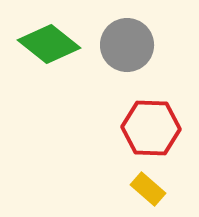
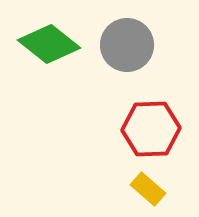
red hexagon: moved 1 px down; rotated 4 degrees counterclockwise
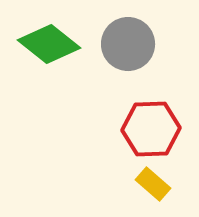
gray circle: moved 1 px right, 1 px up
yellow rectangle: moved 5 px right, 5 px up
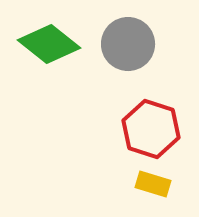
red hexagon: rotated 20 degrees clockwise
yellow rectangle: rotated 24 degrees counterclockwise
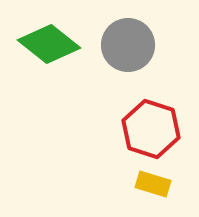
gray circle: moved 1 px down
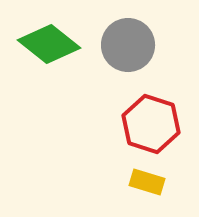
red hexagon: moved 5 px up
yellow rectangle: moved 6 px left, 2 px up
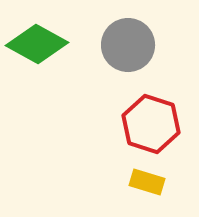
green diamond: moved 12 px left; rotated 10 degrees counterclockwise
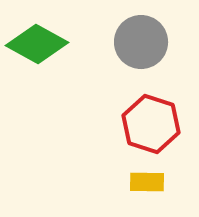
gray circle: moved 13 px right, 3 px up
yellow rectangle: rotated 16 degrees counterclockwise
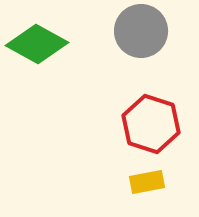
gray circle: moved 11 px up
yellow rectangle: rotated 12 degrees counterclockwise
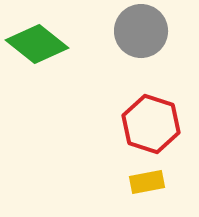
green diamond: rotated 10 degrees clockwise
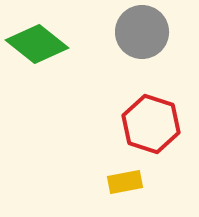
gray circle: moved 1 px right, 1 px down
yellow rectangle: moved 22 px left
